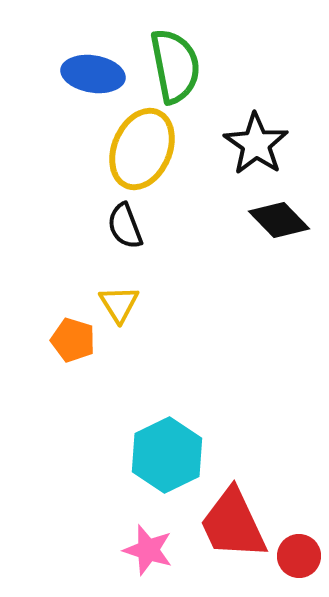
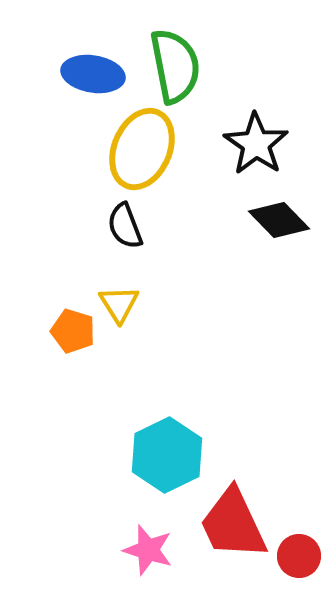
orange pentagon: moved 9 px up
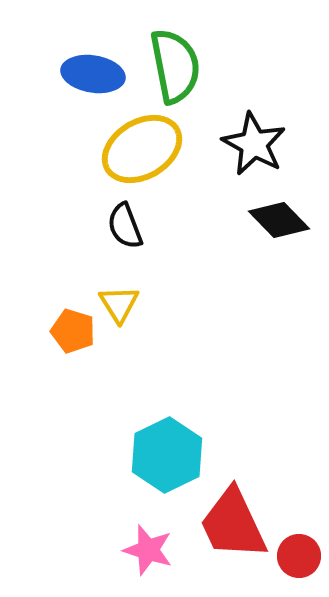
black star: moved 2 px left; rotated 6 degrees counterclockwise
yellow ellipse: rotated 36 degrees clockwise
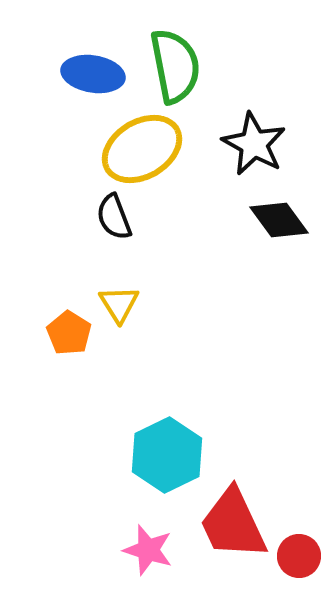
black diamond: rotated 8 degrees clockwise
black semicircle: moved 11 px left, 9 px up
orange pentagon: moved 4 px left, 2 px down; rotated 15 degrees clockwise
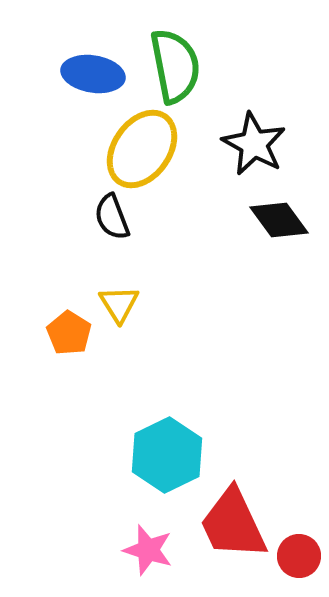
yellow ellipse: rotated 24 degrees counterclockwise
black semicircle: moved 2 px left
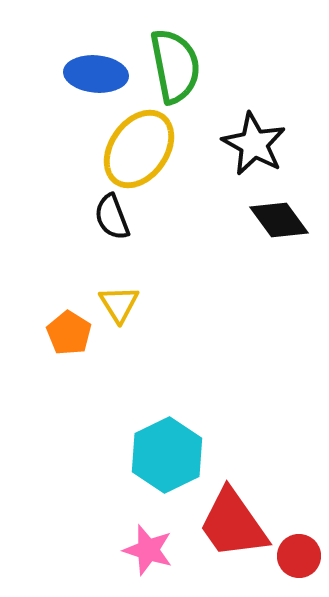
blue ellipse: moved 3 px right; rotated 4 degrees counterclockwise
yellow ellipse: moved 3 px left
red trapezoid: rotated 10 degrees counterclockwise
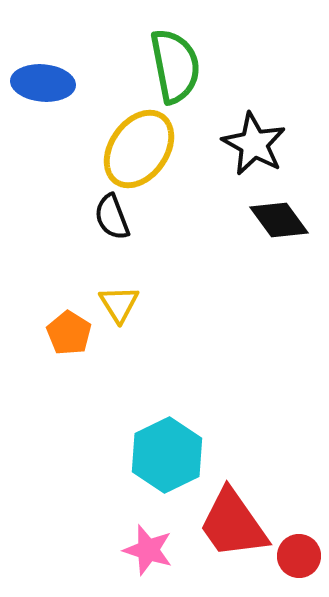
blue ellipse: moved 53 px left, 9 px down
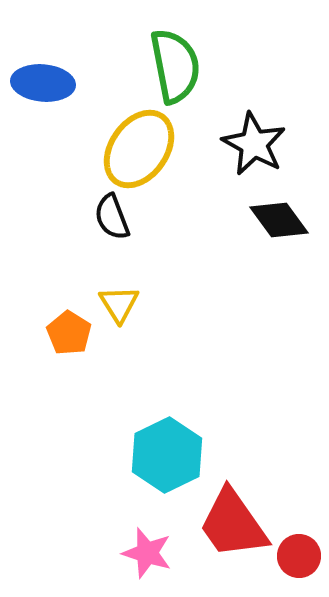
pink star: moved 1 px left, 3 px down
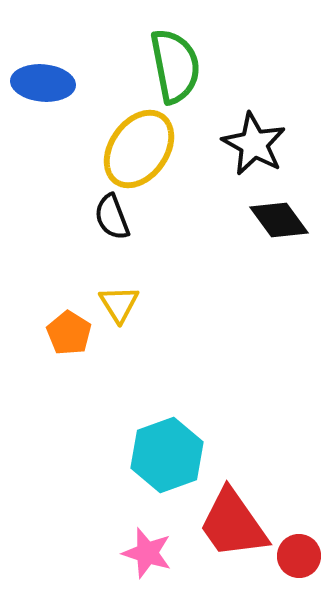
cyan hexagon: rotated 6 degrees clockwise
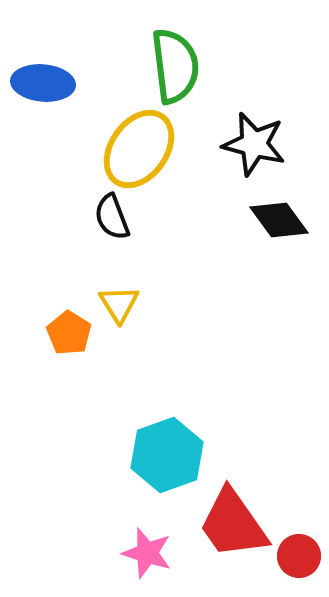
green semicircle: rotated 4 degrees clockwise
black star: rotated 14 degrees counterclockwise
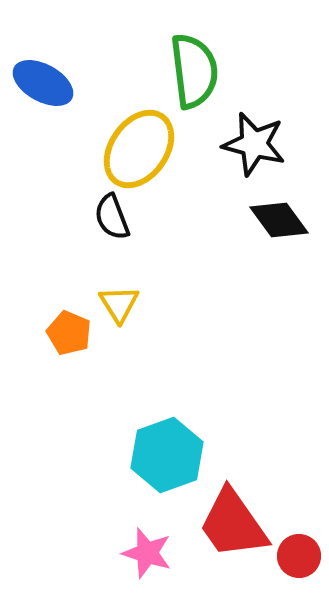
green semicircle: moved 19 px right, 5 px down
blue ellipse: rotated 24 degrees clockwise
orange pentagon: rotated 9 degrees counterclockwise
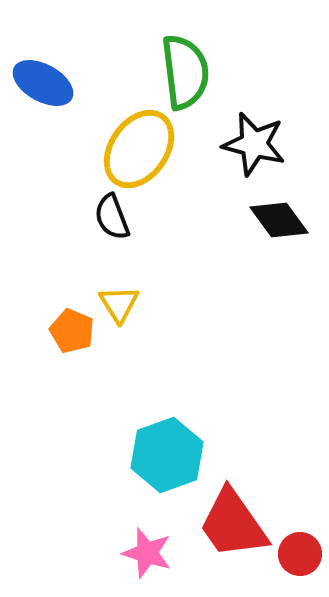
green semicircle: moved 9 px left, 1 px down
orange pentagon: moved 3 px right, 2 px up
red circle: moved 1 px right, 2 px up
